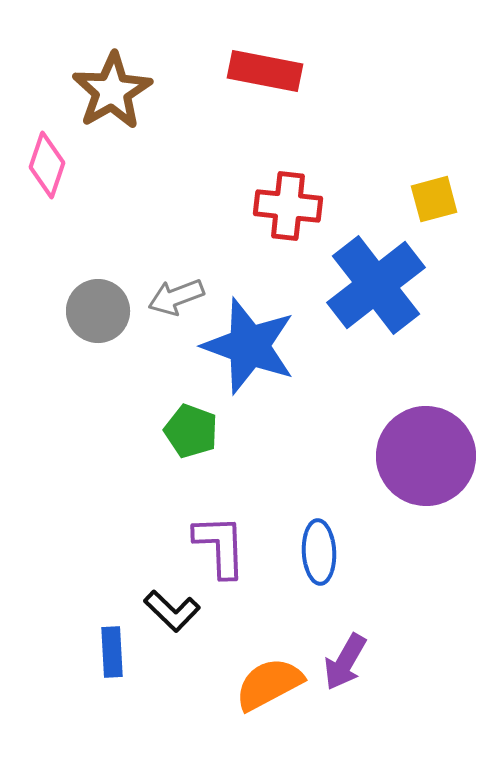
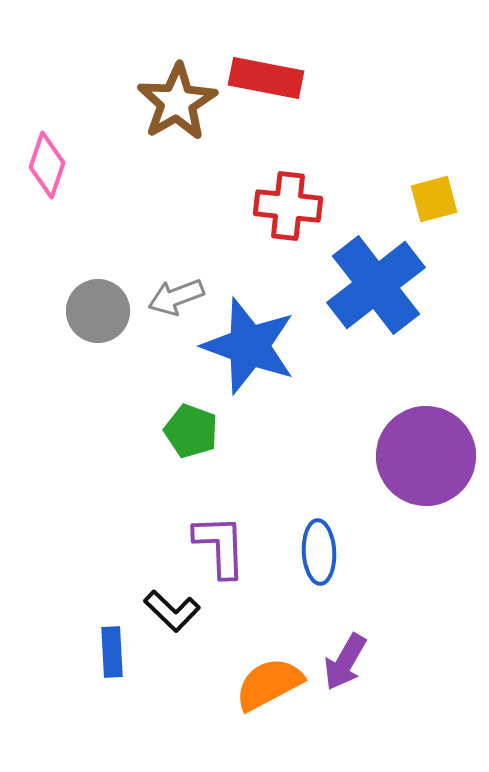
red rectangle: moved 1 px right, 7 px down
brown star: moved 65 px right, 11 px down
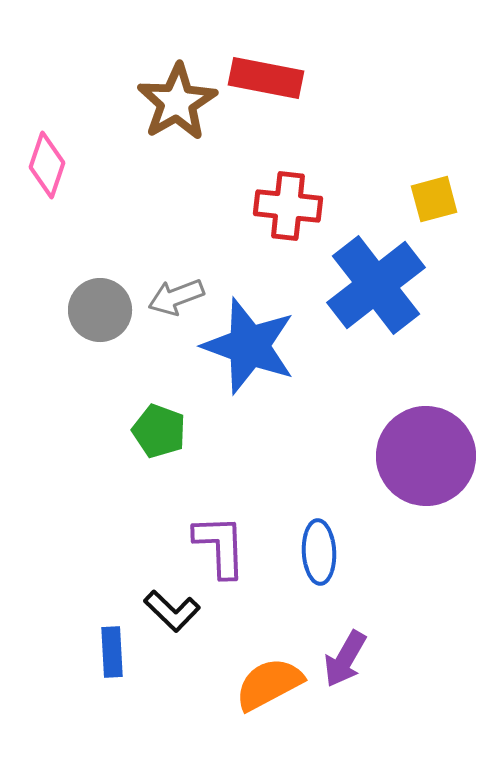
gray circle: moved 2 px right, 1 px up
green pentagon: moved 32 px left
purple arrow: moved 3 px up
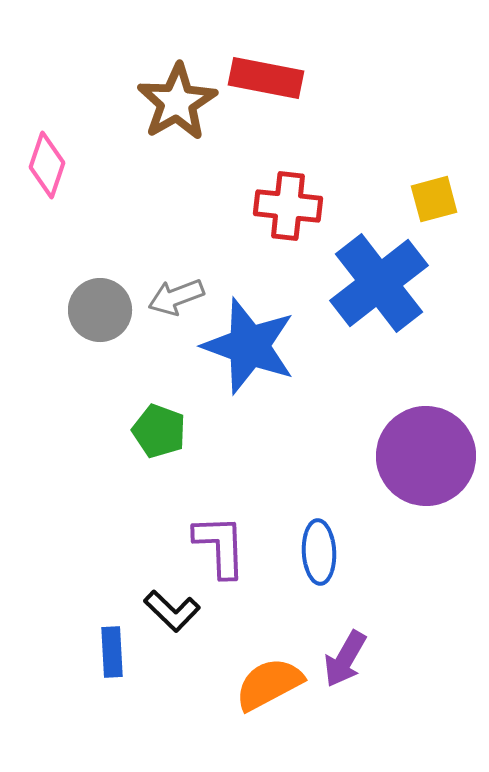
blue cross: moved 3 px right, 2 px up
